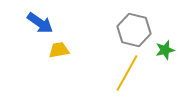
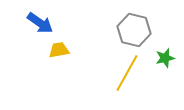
green star: moved 8 px down
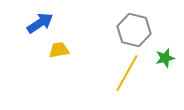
blue arrow: rotated 68 degrees counterclockwise
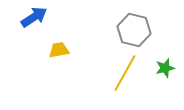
blue arrow: moved 6 px left, 6 px up
green star: moved 10 px down
yellow line: moved 2 px left
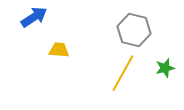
yellow trapezoid: rotated 15 degrees clockwise
yellow line: moved 2 px left
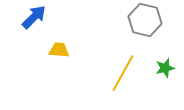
blue arrow: rotated 12 degrees counterclockwise
gray hexagon: moved 11 px right, 10 px up
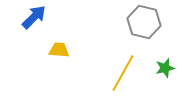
gray hexagon: moved 1 px left, 2 px down
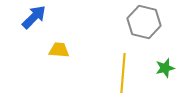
yellow line: rotated 24 degrees counterclockwise
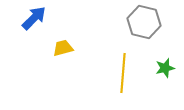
blue arrow: moved 1 px down
yellow trapezoid: moved 4 px right, 2 px up; rotated 20 degrees counterclockwise
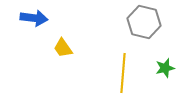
blue arrow: rotated 52 degrees clockwise
yellow trapezoid: rotated 110 degrees counterclockwise
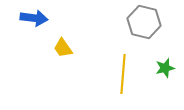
yellow line: moved 1 px down
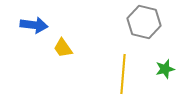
blue arrow: moved 7 px down
green star: moved 1 px down
